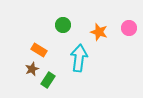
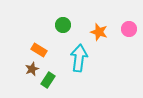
pink circle: moved 1 px down
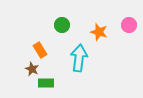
green circle: moved 1 px left
pink circle: moved 4 px up
orange rectangle: moved 1 px right; rotated 28 degrees clockwise
brown star: rotated 24 degrees counterclockwise
green rectangle: moved 2 px left, 3 px down; rotated 56 degrees clockwise
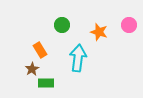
cyan arrow: moved 1 px left
brown star: rotated 16 degrees clockwise
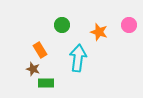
brown star: moved 1 px right; rotated 24 degrees counterclockwise
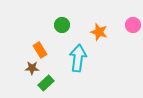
pink circle: moved 4 px right
brown star: moved 1 px left, 1 px up; rotated 16 degrees counterclockwise
green rectangle: rotated 42 degrees counterclockwise
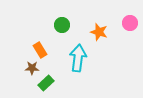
pink circle: moved 3 px left, 2 px up
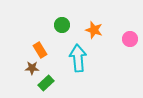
pink circle: moved 16 px down
orange star: moved 5 px left, 2 px up
cyan arrow: rotated 12 degrees counterclockwise
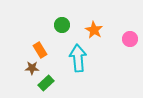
orange star: rotated 12 degrees clockwise
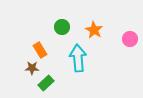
green circle: moved 2 px down
